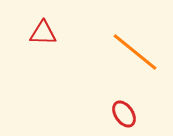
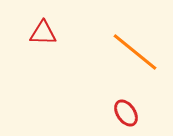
red ellipse: moved 2 px right, 1 px up
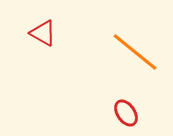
red triangle: rotated 28 degrees clockwise
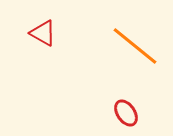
orange line: moved 6 px up
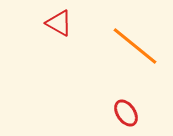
red triangle: moved 16 px right, 10 px up
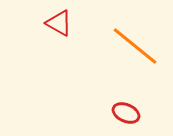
red ellipse: rotated 32 degrees counterclockwise
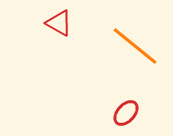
red ellipse: rotated 72 degrees counterclockwise
